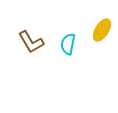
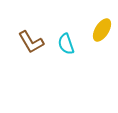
cyan semicircle: moved 2 px left; rotated 30 degrees counterclockwise
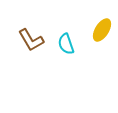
brown L-shape: moved 2 px up
